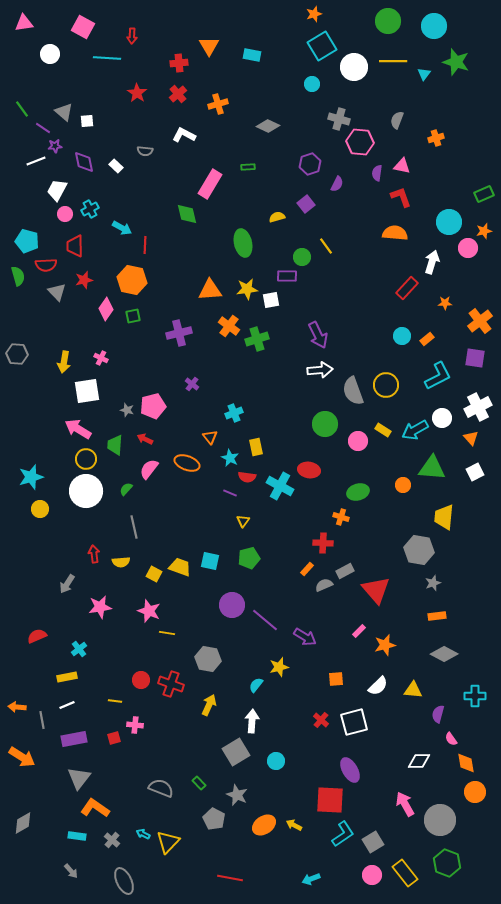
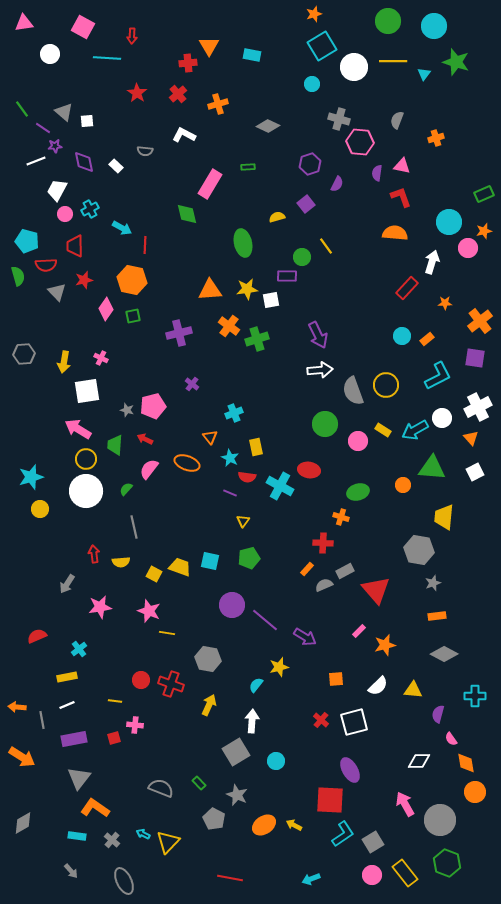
red cross at (179, 63): moved 9 px right
gray hexagon at (17, 354): moved 7 px right; rotated 10 degrees counterclockwise
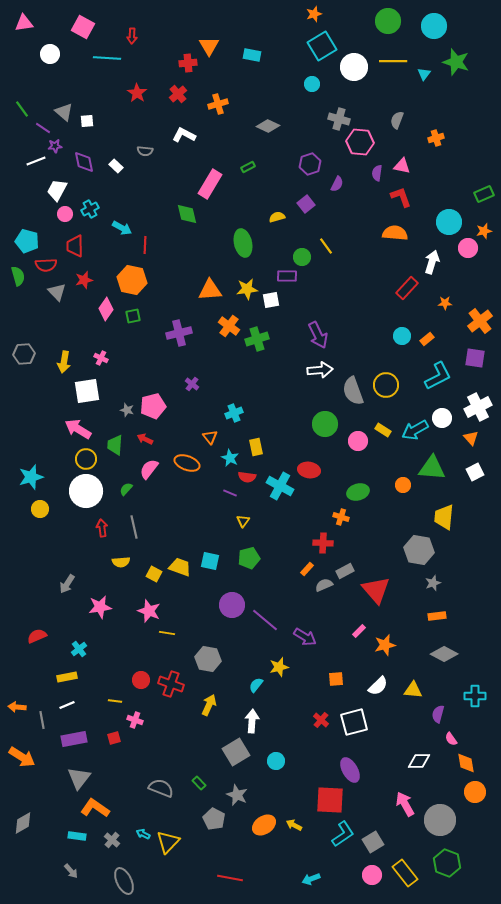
green rectangle at (248, 167): rotated 24 degrees counterclockwise
red arrow at (94, 554): moved 8 px right, 26 px up
pink cross at (135, 725): moved 5 px up; rotated 14 degrees clockwise
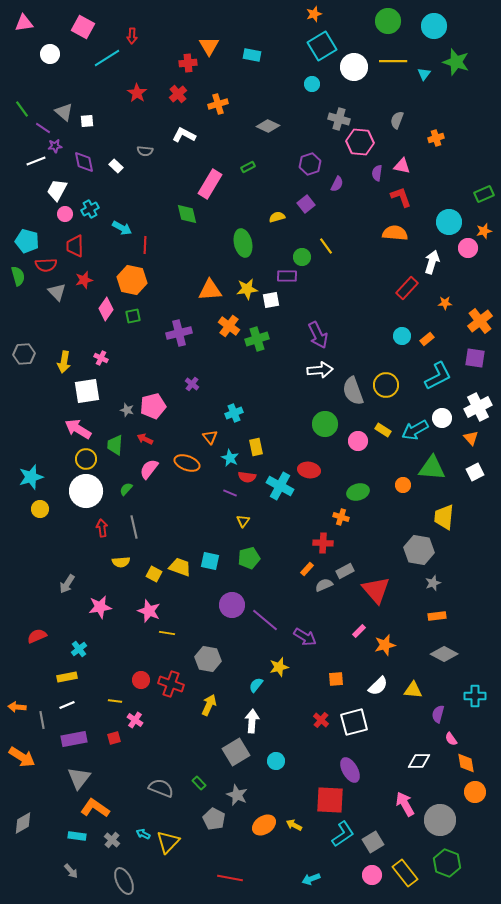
cyan line at (107, 58): rotated 36 degrees counterclockwise
pink cross at (135, 720): rotated 14 degrees clockwise
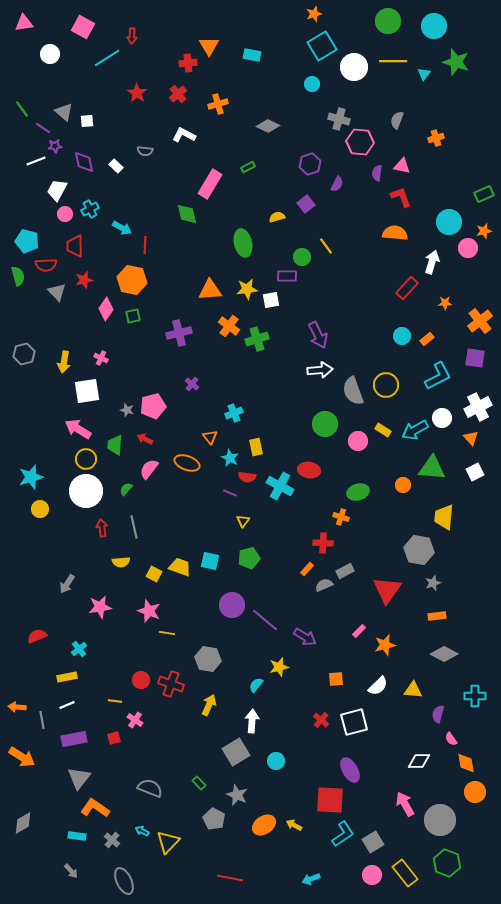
gray hexagon at (24, 354): rotated 10 degrees counterclockwise
red triangle at (376, 590): moved 11 px right; rotated 16 degrees clockwise
gray semicircle at (161, 788): moved 11 px left
cyan arrow at (143, 834): moved 1 px left, 3 px up
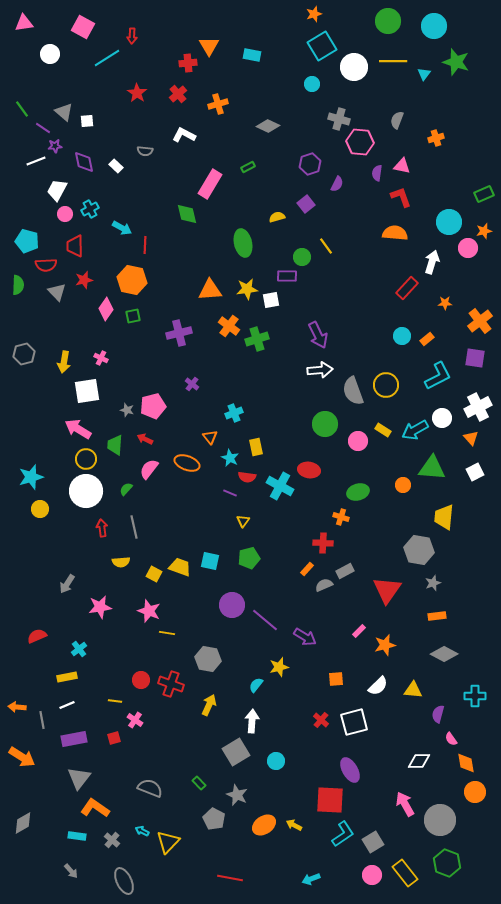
green semicircle at (18, 276): moved 9 px down; rotated 18 degrees clockwise
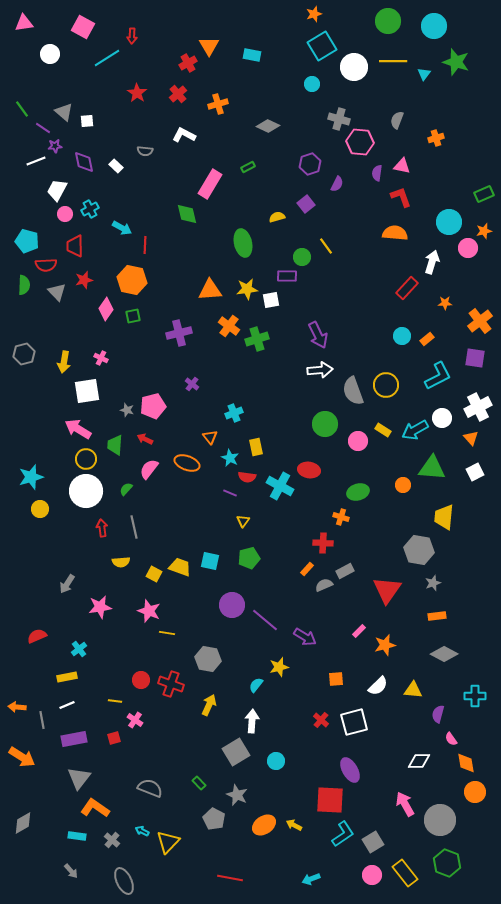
red cross at (188, 63): rotated 24 degrees counterclockwise
green semicircle at (18, 285): moved 6 px right
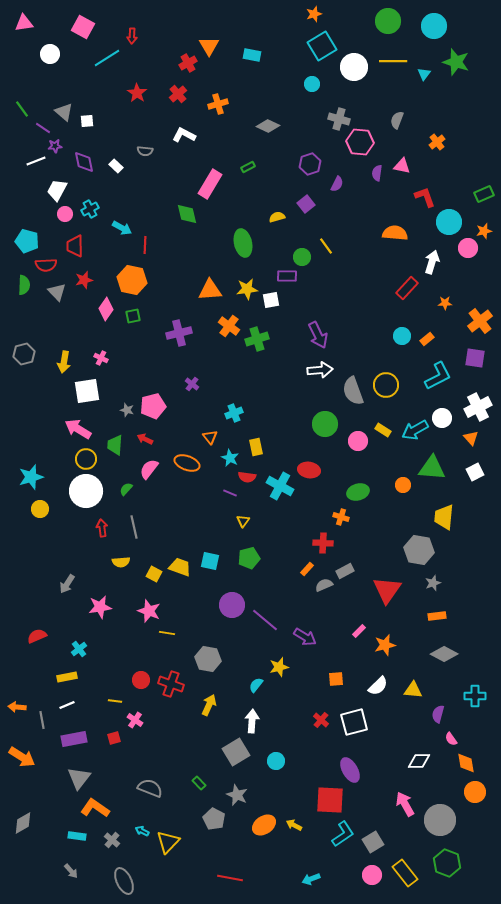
orange cross at (436, 138): moved 1 px right, 4 px down; rotated 21 degrees counterclockwise
red L-shape at (401, 197): moved 24 px right
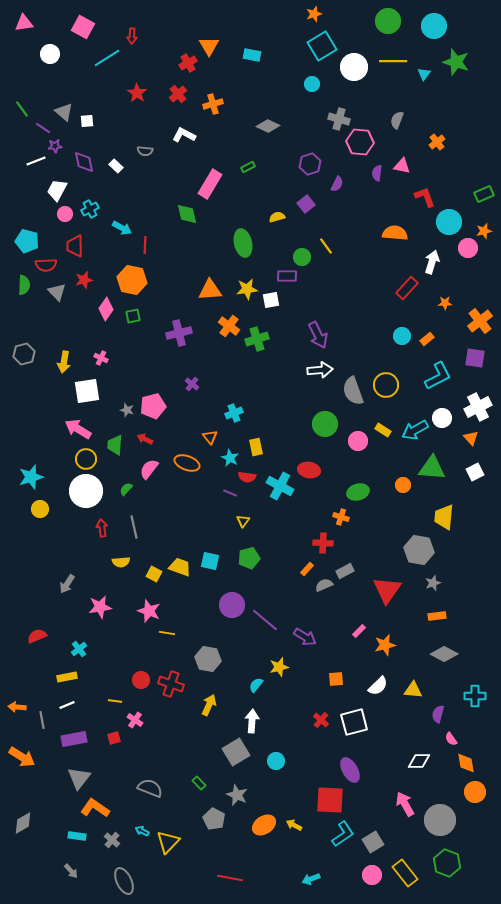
orange cross at (218, 104): moved 5 px left
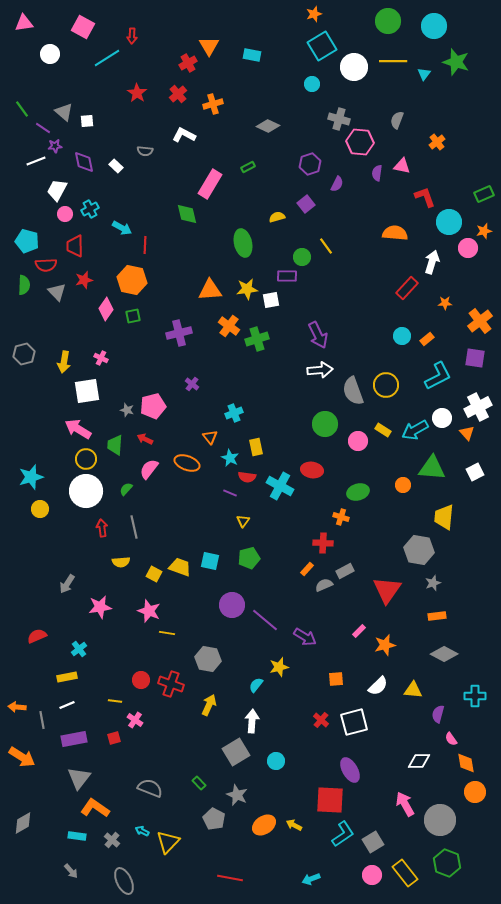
orange triangle at (471, 438): moved 4 px left, 5 px up
red ellipse at (309, 470): moved 3 px right
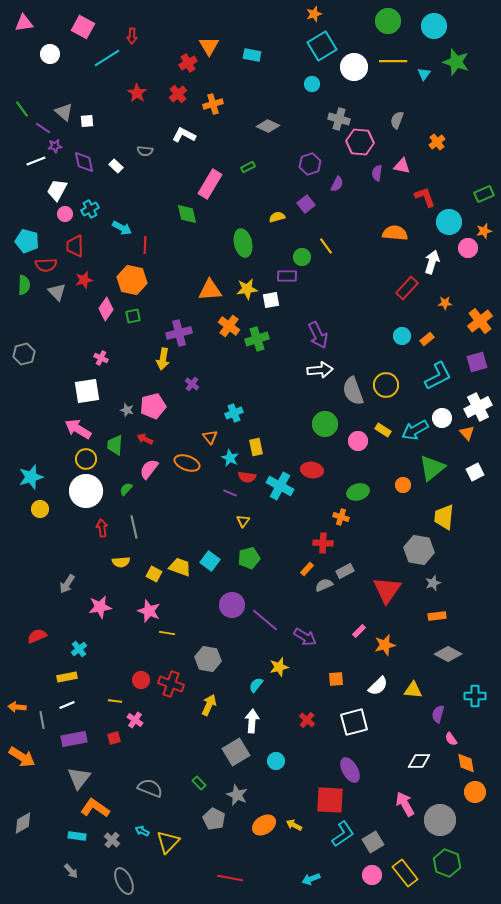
purple square at (475, 358): moved 2 px right, 4 px down; rotated 25 degrees counterclockwise
yellow arrow at (64, 362): moved 99 px right, 3 px up
green triangle at (432, 468): rotated 44 degrees counterclockwise
cyan square at (210, 561): rotated 24 degrees clockwise
gray diamond at (444, 654): moved 4 px right
red cross at (321, 720): moved 14 px left
